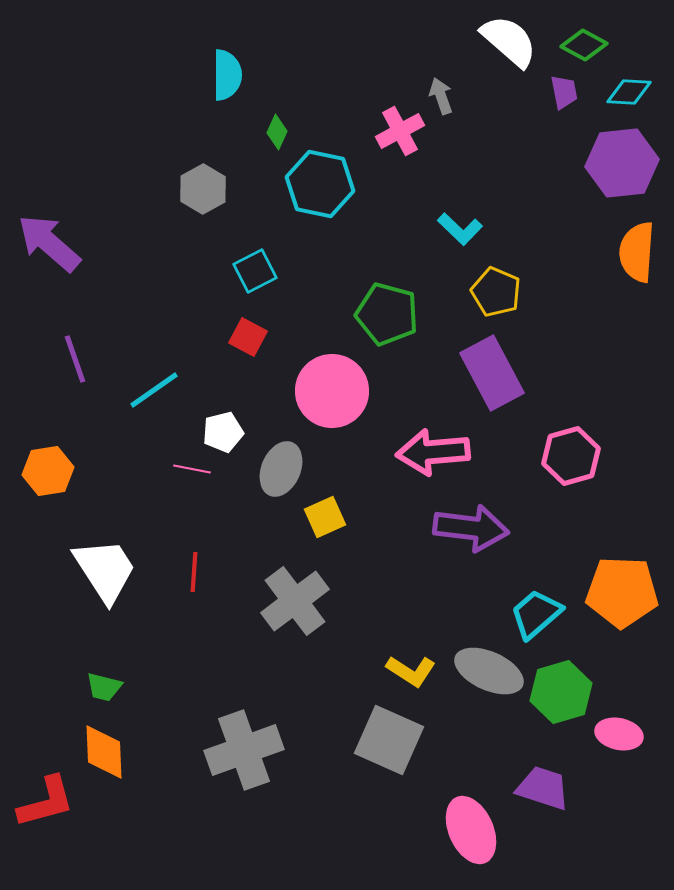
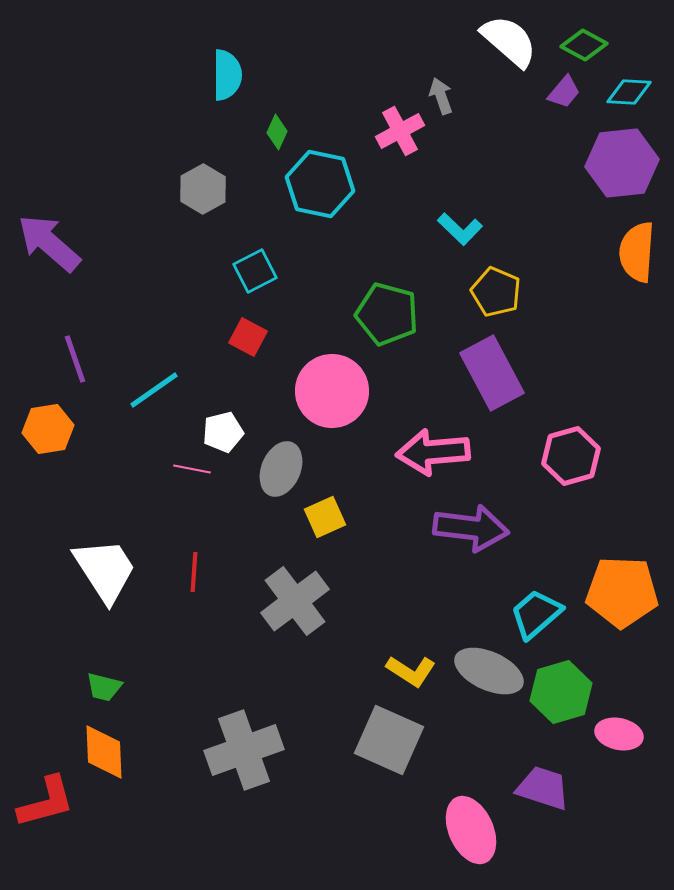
purple trapezoid at (564, 92): rotated 51 degrees clockwise
orange hexagon at (48, 471): moved 42 px up
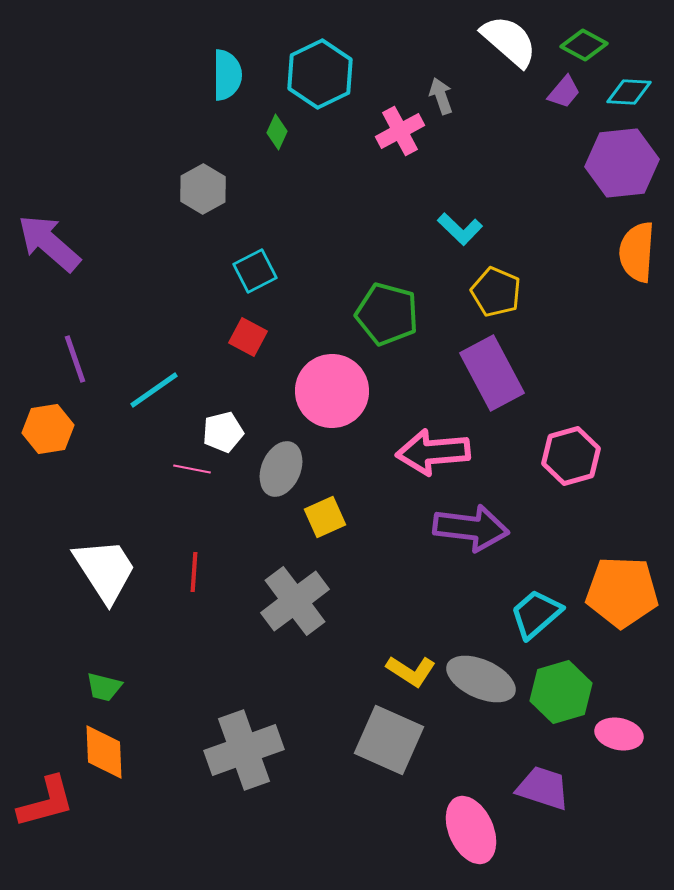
cyan hexagon at (320, 184): moved 110 px up; rotated 22 degrees clockwise
gray ellipse at (489, 671): moved 8 px left, 8 px down
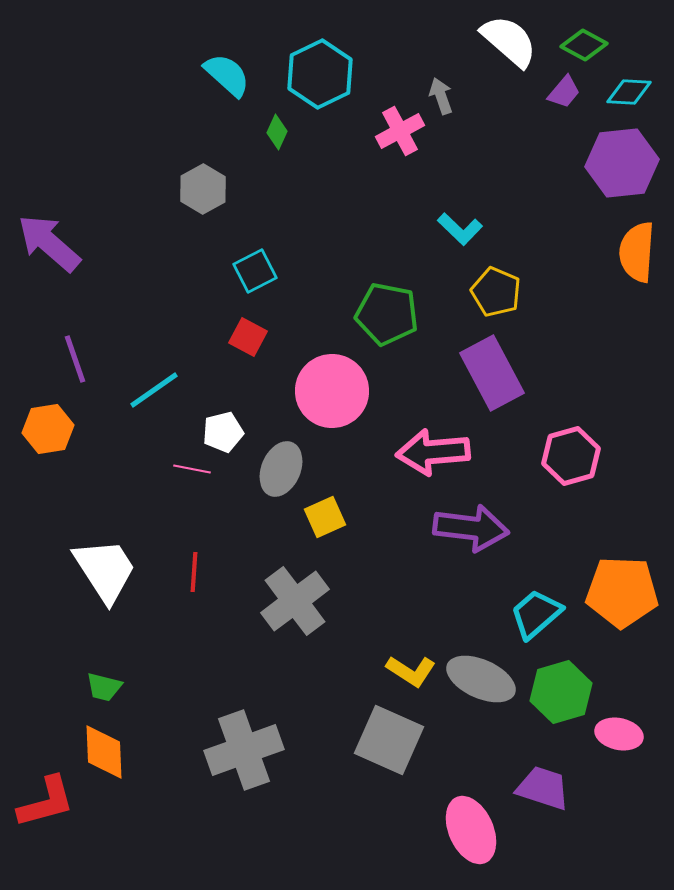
cyan semicircle at (227, 75): rotated 48 degrees counterclockwise
green pentagon at (387, 314): rotated 4 degrees counterclockwise
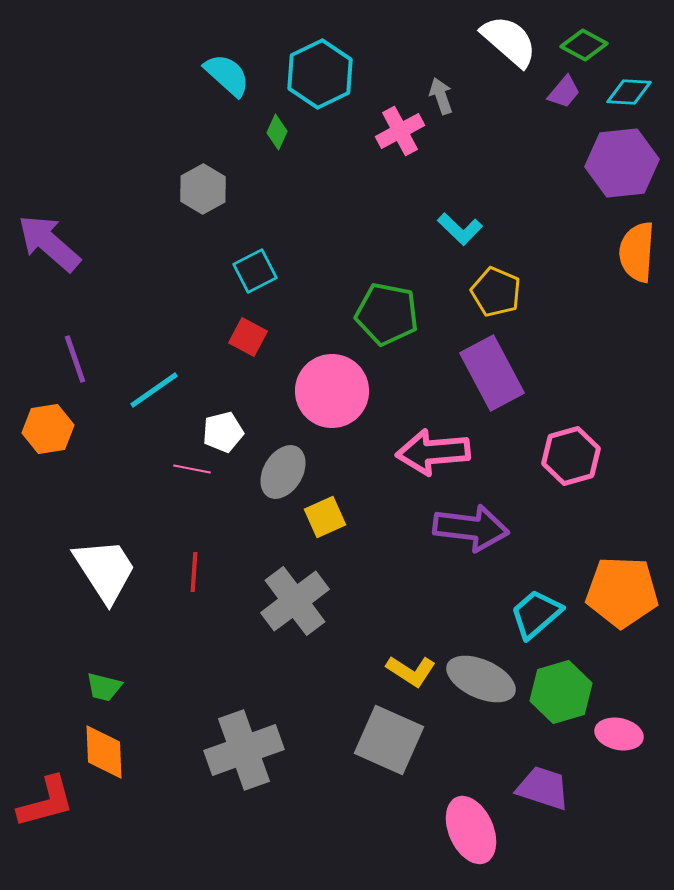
gray ellipse at (281, 469): moved 2 px right, 3 px down; rotated 8 degrees clockwise
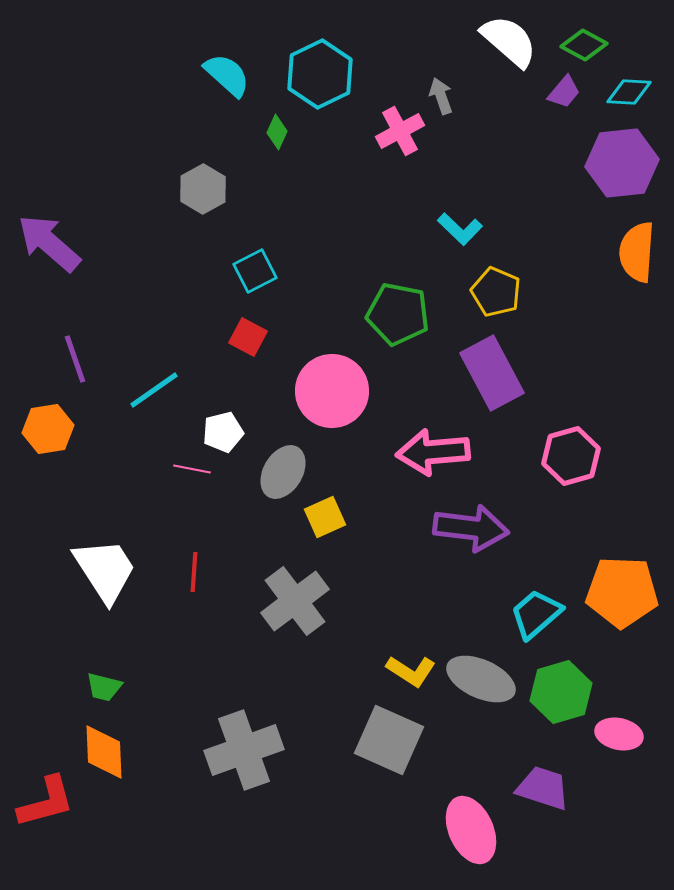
green pentagon at (387, 314): moved 11 px right
